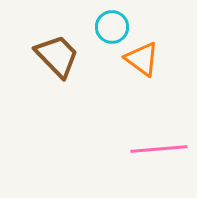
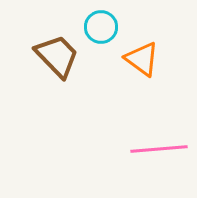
cyan circle: moved 11 px left
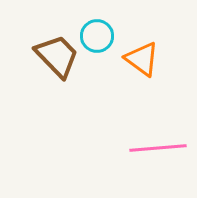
cyan circle: moved 4 px left, 9 px down
pink line: moved 1 px left, 1 px up
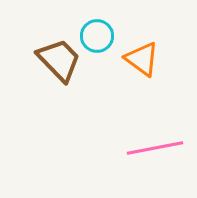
brown trapezoid: moved 2 px right, 4 px down
pink line: moved 3 px left; rotated 6 degrees counterclockwise
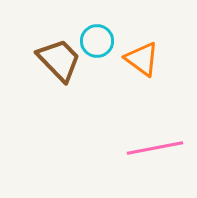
cyan circle: moved 5 px down
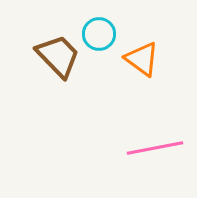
cyan circle: moved 2 px right, 7 px up
brown trapezoid: moved 1 px left, 4 px up
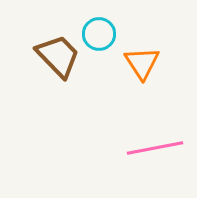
orange triangle: moved 4 px down; rotated 21 degrees clockwise
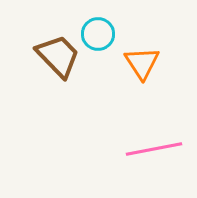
cyan circle: moved 1 px left
pink line: moved 1 px left, 1 px down
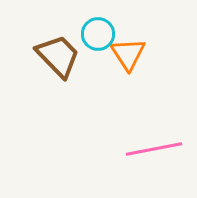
orange triangle: moved 14 px left, 9 px up
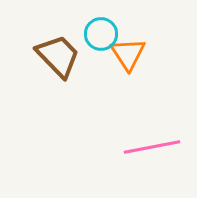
cyan circle: moved 3 px right
pink line: moved 2 px left, 2 px up
